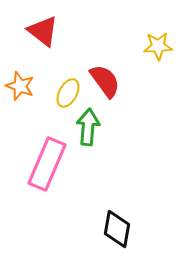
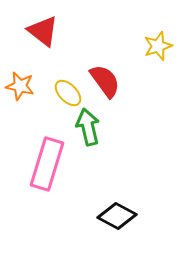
yellow star: rotated 16 degrees counterclockwise
orange star: rotated 8 degrees counterclockwise
yellow ellipse: rotated 72 degrees counterclockwise
green arrow: rotated 18 degrees counterclockwise
pink rectangle: rotated 6 degrees counterclockwise
black diamond: moved 13 px up; rotated 72 degrees counterclockwise
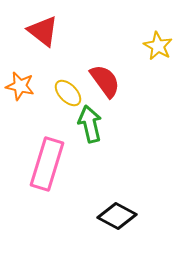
yellow star: rotated 24 degrees counterclockwise
green arrow: moved 2 px right, 3 px up
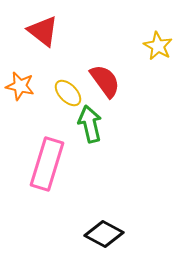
black diamond: moved 13 px left, 18 px down
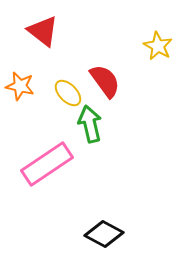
pink rectangle: rotated 39 degrees clockwise
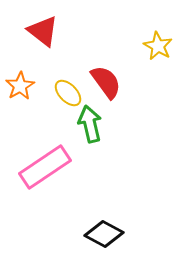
red semicircle: moved 1 px right, 1 px down
orange star: rotated 28 degrees clockwise
pink rectangle: moved 2 px left, 3 px down
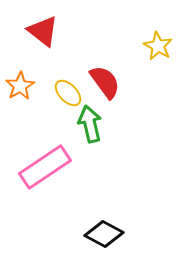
red semicircle: moved 1 px left
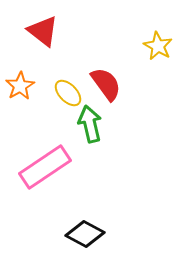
red semicircle: moved 1 px right, 2 px down
black diamond: moved 19 px left
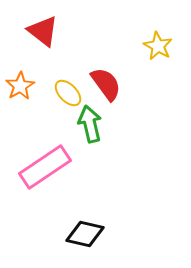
black diamond: rotated 15 degrees counterclockwise
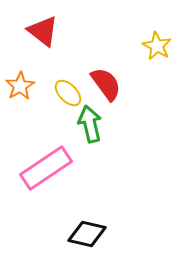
yellow star: moved 1 px left
pink rectangle: moved 1 px right, 1 px down
black diamond: moved 2 px right
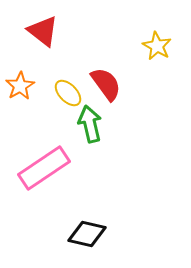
pink rectangle: moved 2 px left
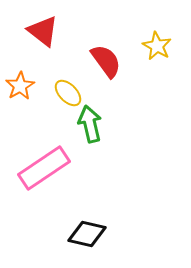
red semicircle: moved 23 px up
